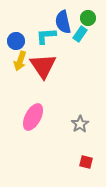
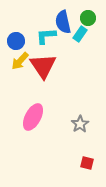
yellow arrow: rotated 24 degrees clockwise
red square: moved 1 px right, 1 px down
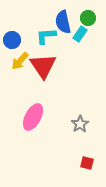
blue circle: moved 4 px left, 1 px up
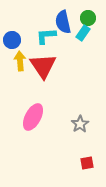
cyan rectangle: moved 3 px right, 1 px up
yellow arrow: rotated 132 degrees clockwise
red square: rotated 24 degrees counterclockwise
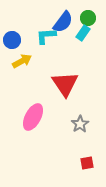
blue semicircle: rotated 130 degrees counterclockwise
yellow arrow: moved 2 px right; rotated 66 degrees clockwise
red triangle: moved 22 px right, 18 px down
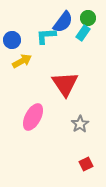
red square: moved 1 px left, 1 px down; rotated 16 degrees counterclockwise
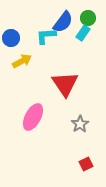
blue circle: moved 1 px left, 2 px up
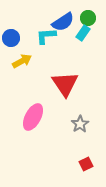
blue semicircle: rotated 20 degrees clockwise
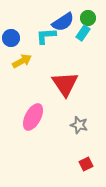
gray star: moved 1 px left, 1 px down; rotated 24 degrees counterclockwise
